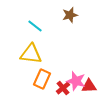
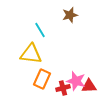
cyan line: moved 5 px right, 4 px down; rotated 21 degrees clockwise
red cross: rotated 24 degrees clockwise
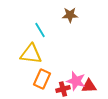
brown star: rotated 14 degrees clockwise
red cross: moved 1 px down
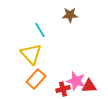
yellow triangle: rotated 40 degrees clockwise
orange rectangle: moved 6 px left; rotated 18 degrees clockwise
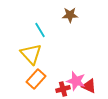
red triangle: rotated 28 degrees clockwise
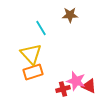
cyan line: moved 1 px right, 2 px up
orange rectangle: moved 3 px left, 7 px up; rotated 30 degrees clockwise
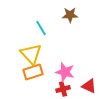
pink star: moved 11 px left, 9 px up
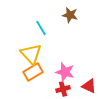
brown star: rotated 14 degrees clockwise
orange rectangle: rotated 12 degrees counterclockwise
